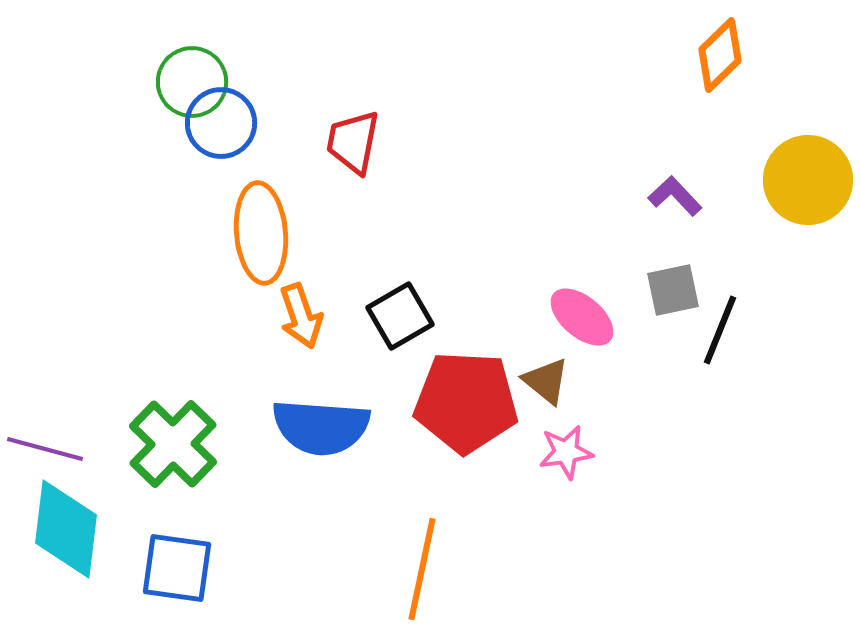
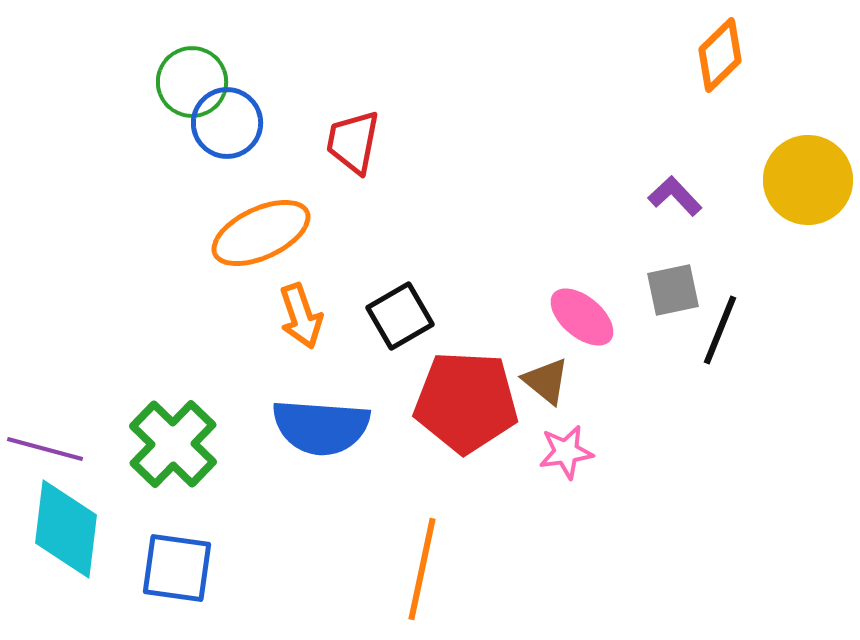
blue circle: moved 6 px right
orange ellipse: rotated 70 degrees clockwise
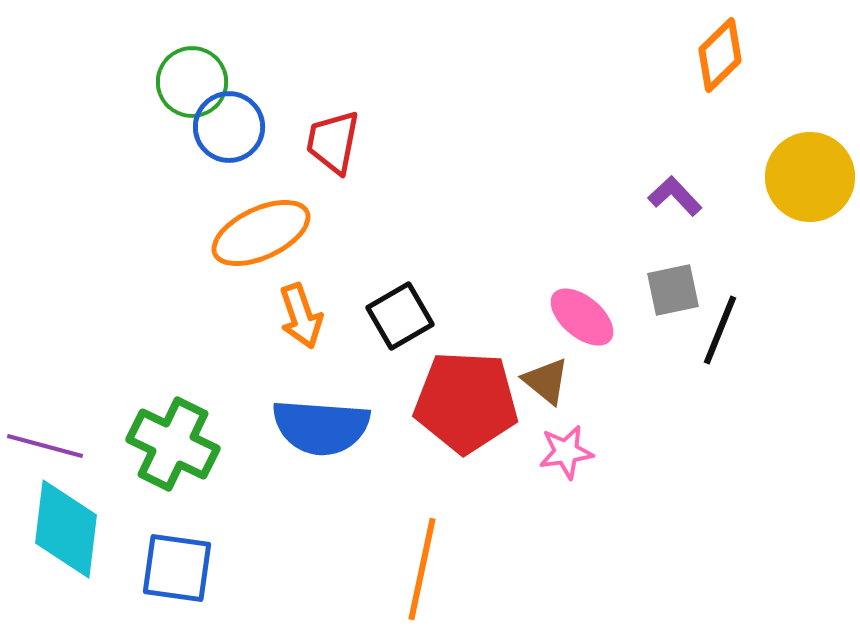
blue circle: moved 2 px right, 4 px down
red trapezoid: moved 20 px left
yellow circle: moved 2 px right, 3 px up
green cross: rotated 18 degrees counterclockwise
purple line: moved 3 px up
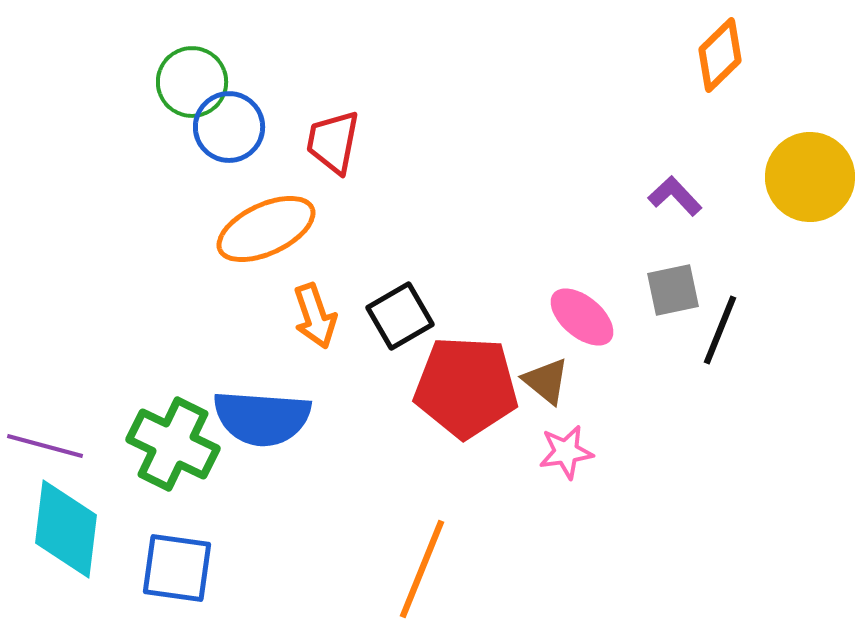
orange ellipse: moved 5 px right, 4 px up
orange arrow: moved 14 px right
red pentagon: moved 15 px up
blue semicircle: moved 59 px left, 9 px up
orange line: rotated 10 degrees clockwise
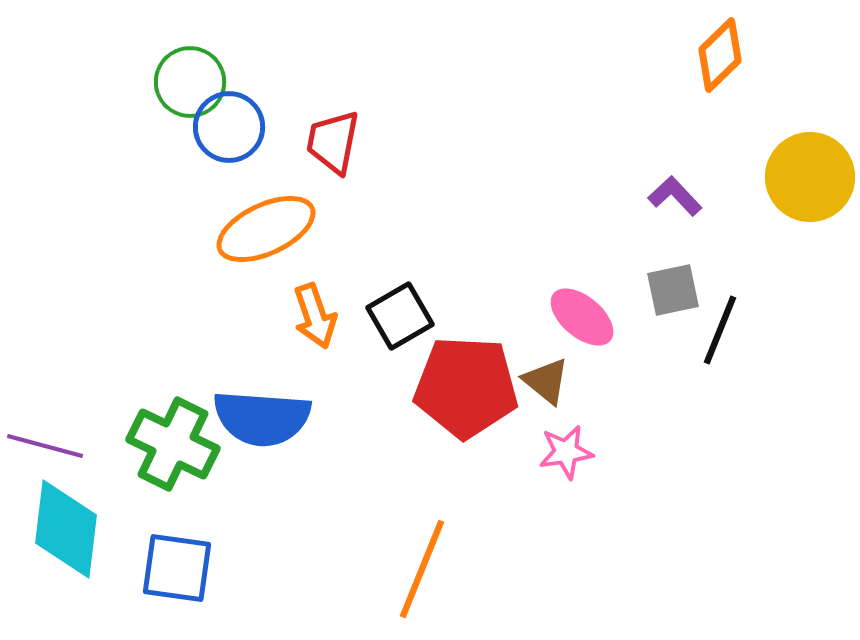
green circle: moved 2 px left
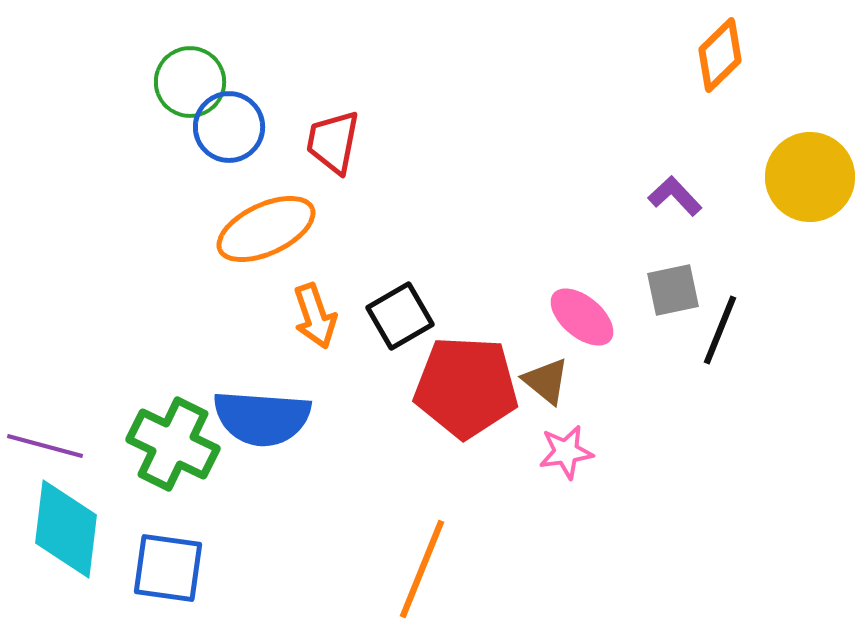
blue square: moved 9 px left
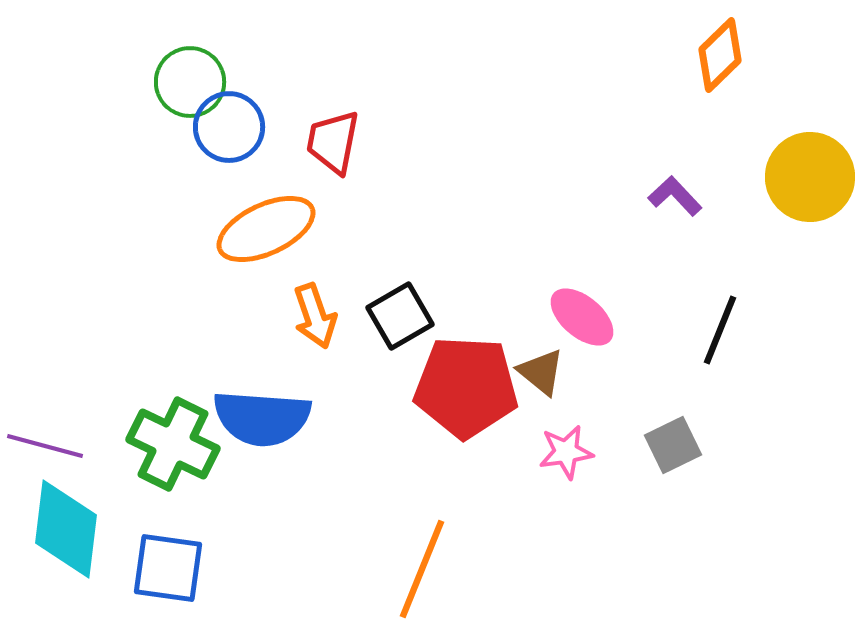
gray square: moved 155 px down; rotated 14 degrees counterclockwise
brown triangle: moved 5 px left, 9 px up
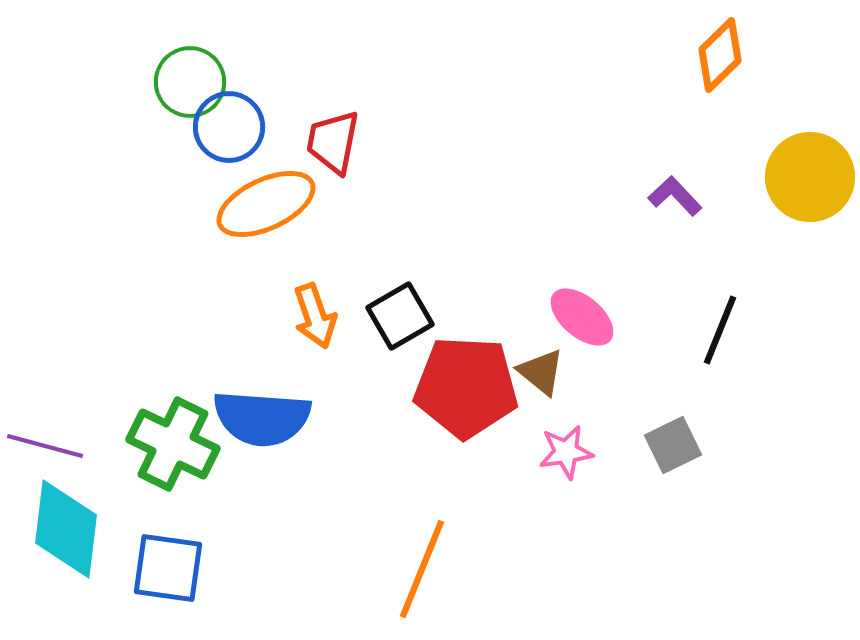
orange ellipse: moved 25 px up
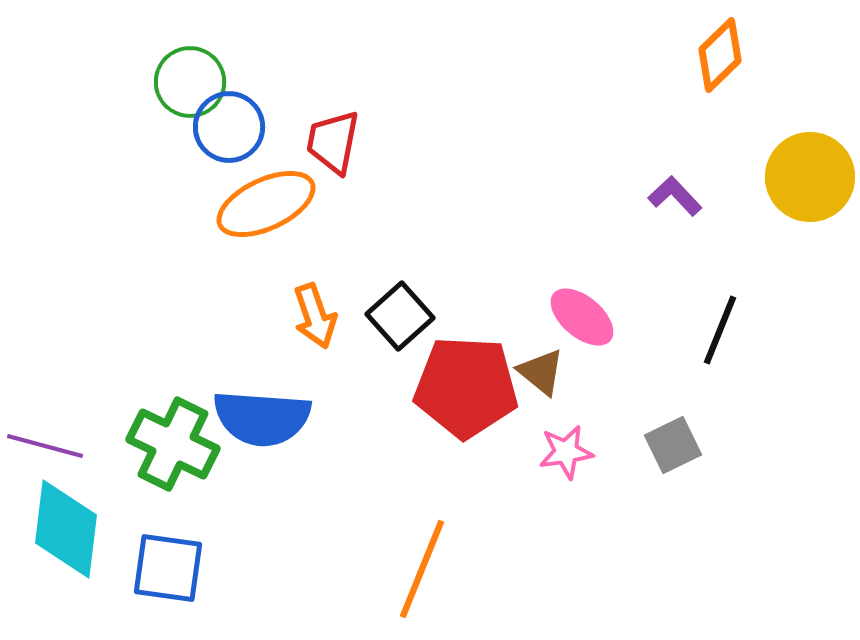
black square: rotated 12 degrees counterclockwise
